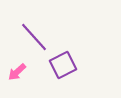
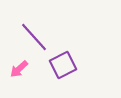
pink arrow: moved 2 px right, 3 px up
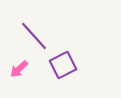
purple line: moved 1 px up
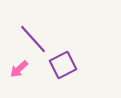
purple line: moved 1 px left, 3 px down
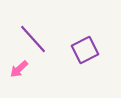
purple square: moved 22 px right, 15 px up
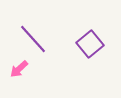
purple square: moved 5 px right, 6 px up; rotated 12 degrees counterclockwise
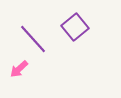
purple square: moved 15 px left, 17 px up
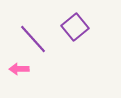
pink arrow: rotated 42 degrees clockwise
